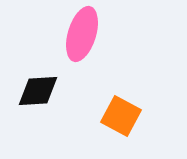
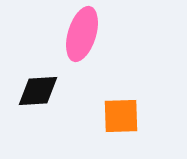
orange square: rotated 30 degrees counterclockwise
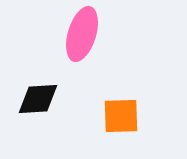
black diamond: moved 8 px down
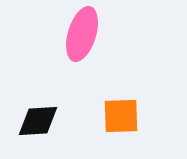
black diamond: moved 22 px down
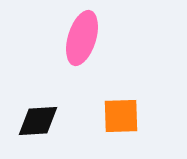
pink ellipse: moved 4 px down
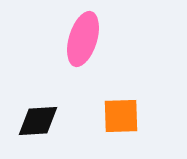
pink ellipse: moved 1 px right, 1 px down
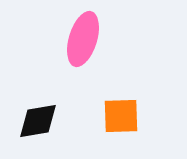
black diamond: rotated 6 degrees counterclockwise
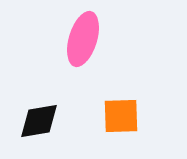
black diamond: moved 1 px right
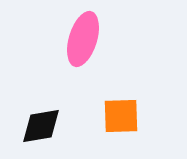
black diamond: moved 2 px right, 5 px down
